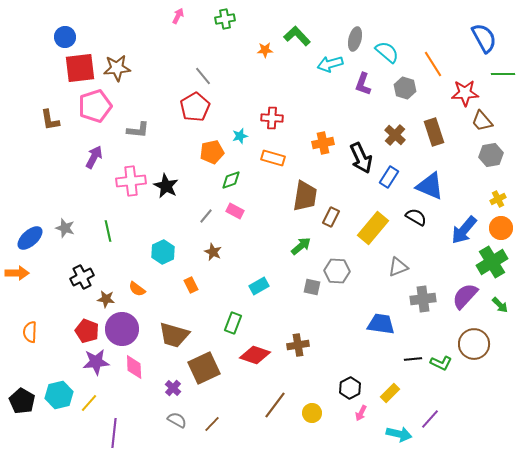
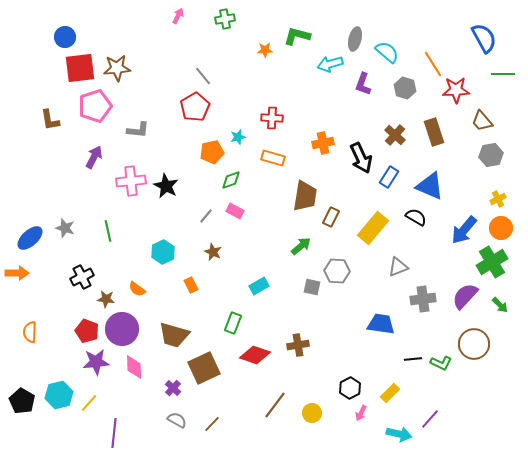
green L-shape at (297, 36): rotated 32 degrees counterclockwise
red star at (465, 93): moved 9 px left, 3 px up
cyan star at (240, 136): moved 2 px left, 1 px down
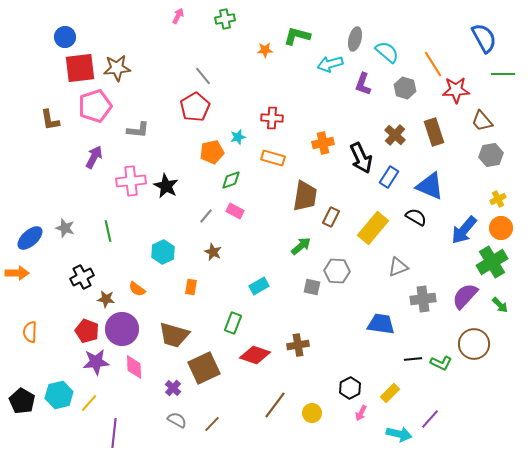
orange rectangle at (191, 285): moved 2 px down; rotated 35 degrees clockwise
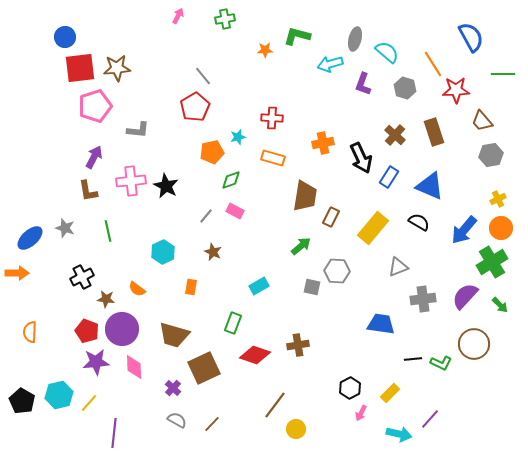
blue semicircle at (484, 38): moved 13 px left, 1 px up
brown L-shape at (50, 120): moved 38 px right, 71 px down
black semicircle at (416, 217): moved 3 px right, 5 px down
yellow circle at (312, 413): moved 16 px left, 16 px down
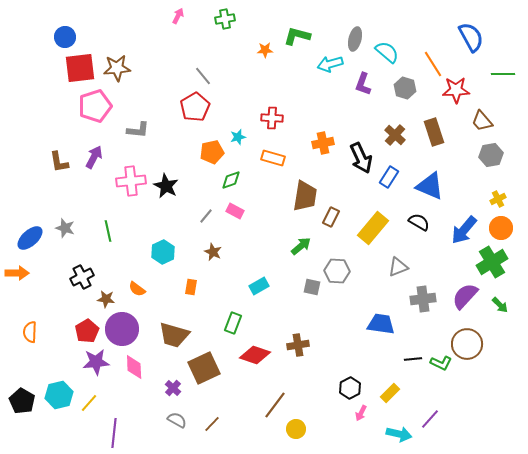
brown L-shape at (88, 191): moved 29 px left, 29 px up
red pentagon at (87, 331): rotated 20 degrees clockwise
brown circle at (474, 344): moved 7 px left
